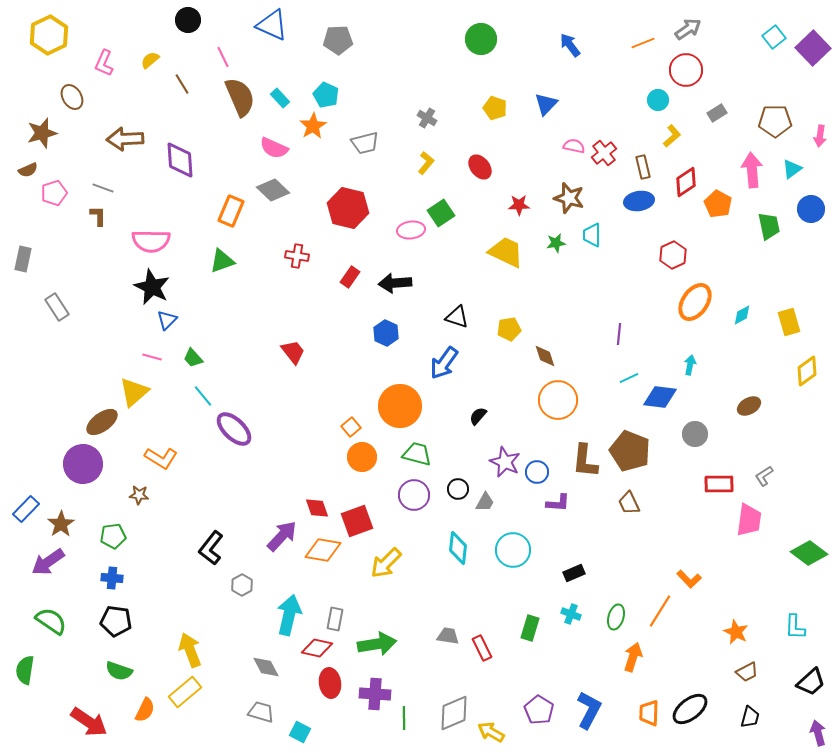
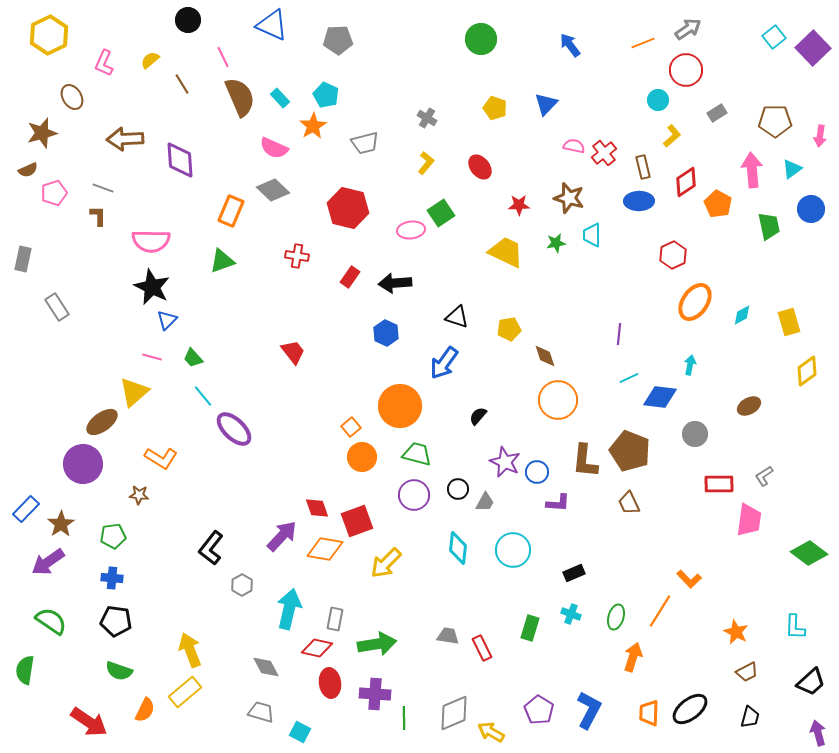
blue ellipse at (639, 201): rotated 8 degrees clockwise
orange diamond at (323, 550): moved 2 px right, 1 px up
cyan arrow at (289, 615): moved 6 px up
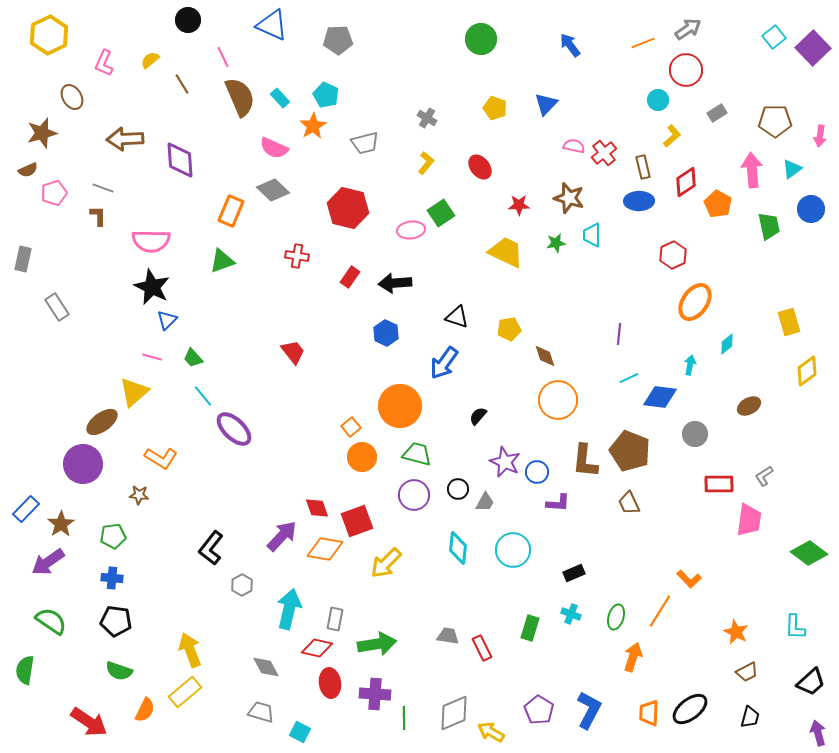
cyan diamond at (742, 315): moved 15 px left, 29 px down; rotated 10 degrees counterclockwise
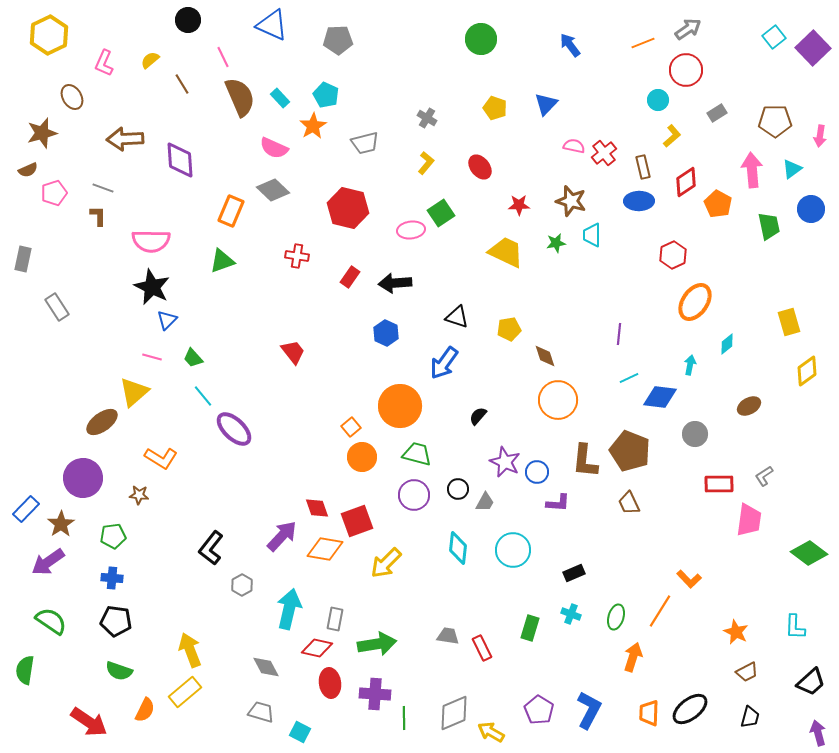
brown star at (569, 198): moved 2 px right, 3 px down
purple circle at (83, 464): moved 14 px down
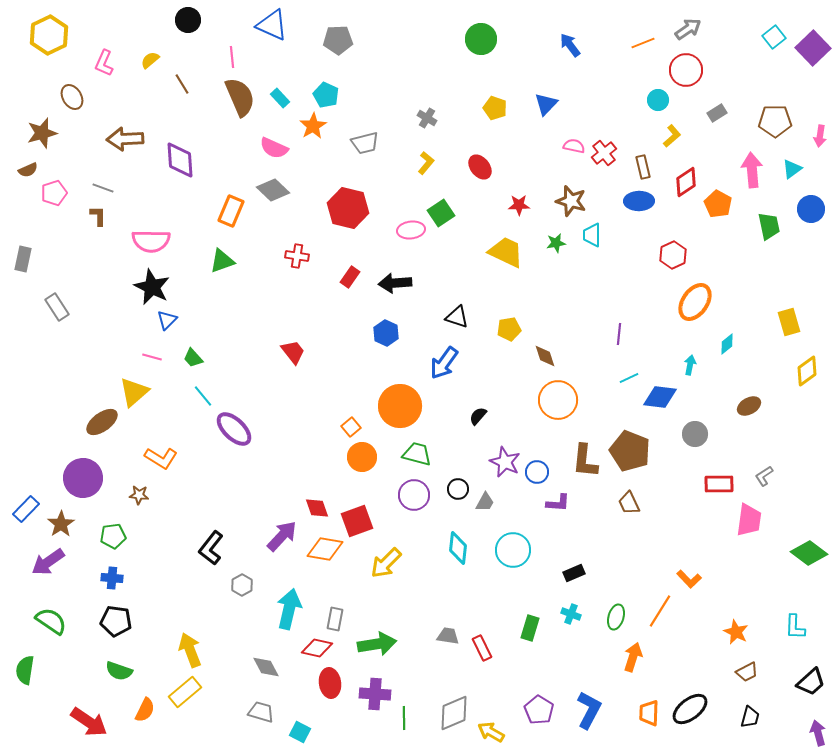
pink line at (223, 57): moved 9 px right; rotated 20 degrees clockwise
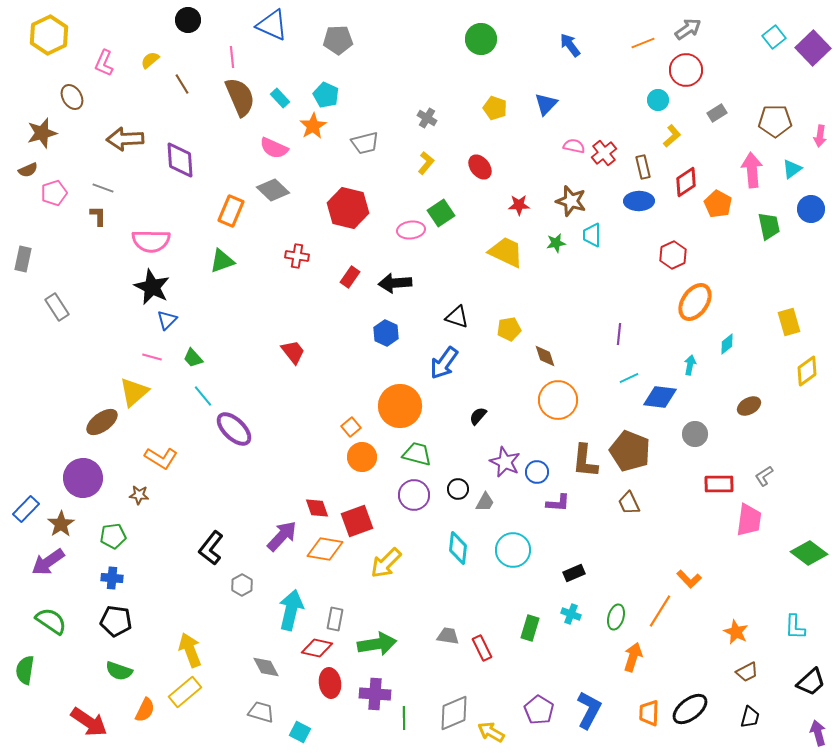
cyan arrow at (289, 609): moved 2 px right, 1 px down
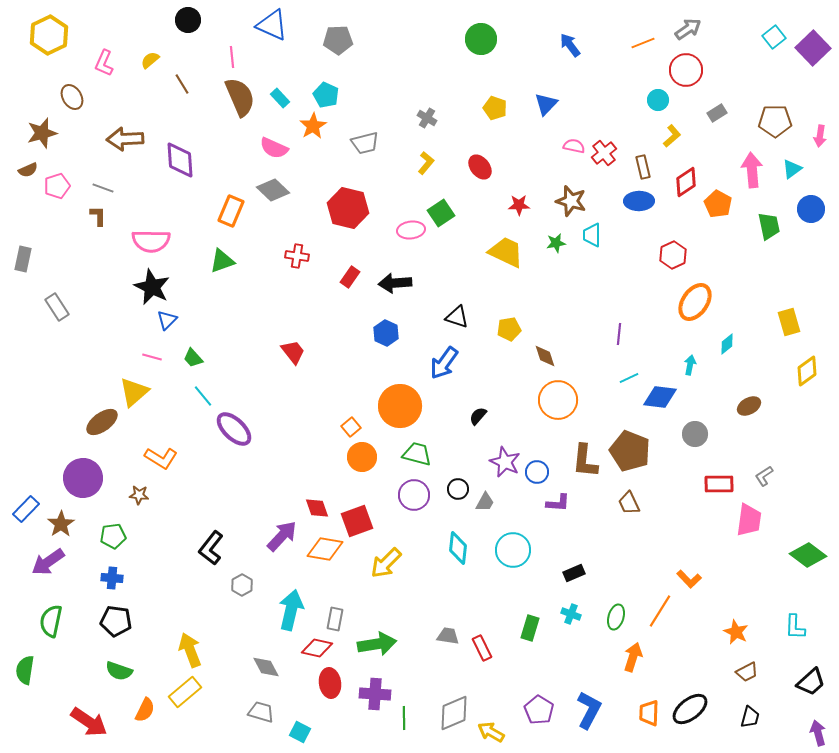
pink pentagon at (54, 193): moved 3 px right, 7 px up
green diamond at (809, 553): moved 1 px left, 2 px down
green semicircle at (51, 621): rotated 112 degrees counterclockwise
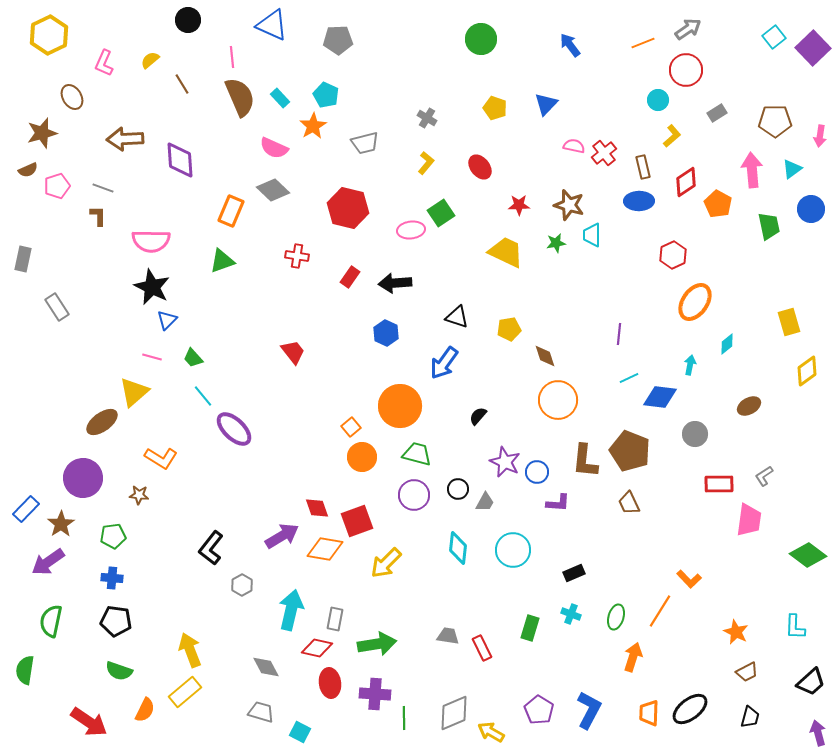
brown star at (571, 201): moved 2 px left, 4 px down
purple arrow at (282, 536): rotated 16 degrees clockwise
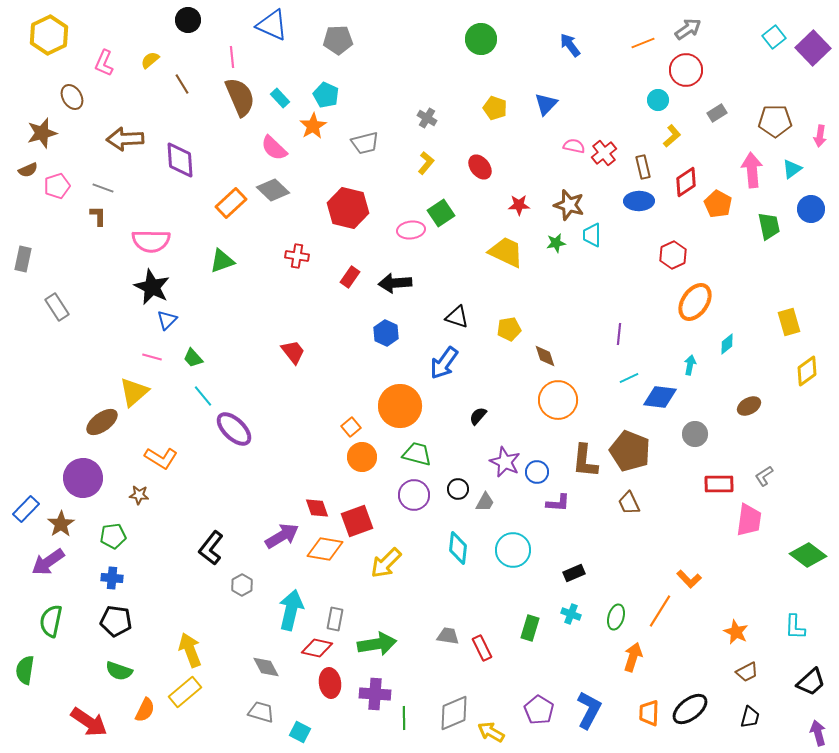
pink semicircle at (274, 148): rotated 20 degrees clockwise
orange rectangle at (231, 211): moved 8 px up; rotated 24 degrees clockwise
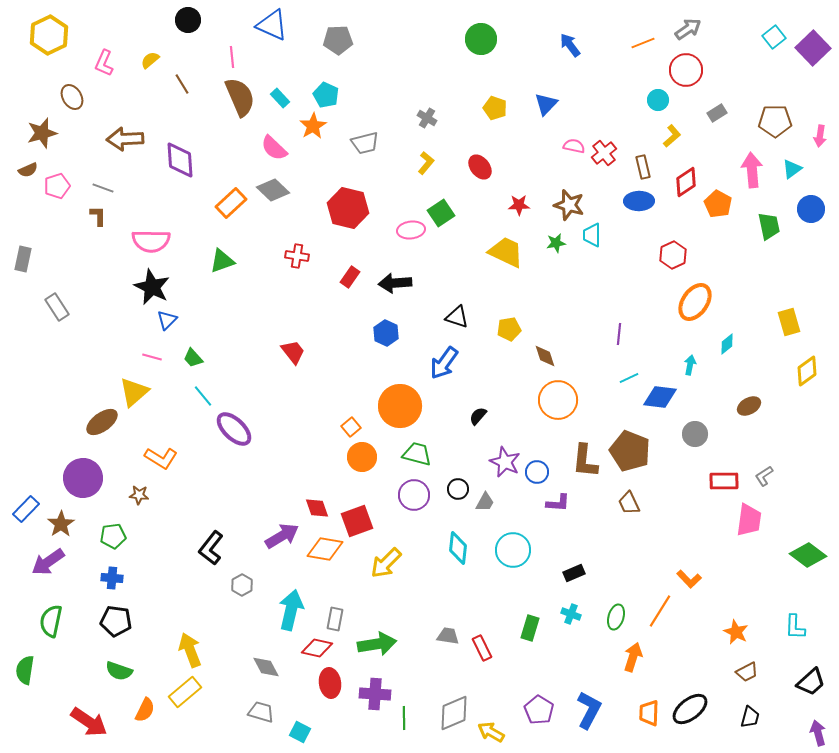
red rectangle at (719, 484): moved 5 px right, 3 px up
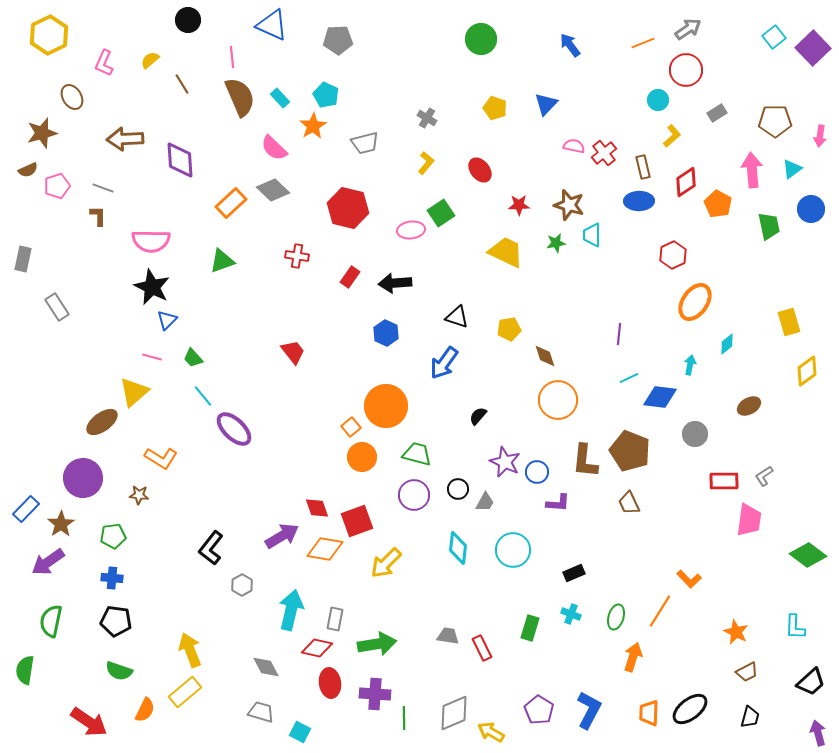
red ellipse at (480, 167): moved 3 px down
orange circle at (400, 406): moved 14 px left
